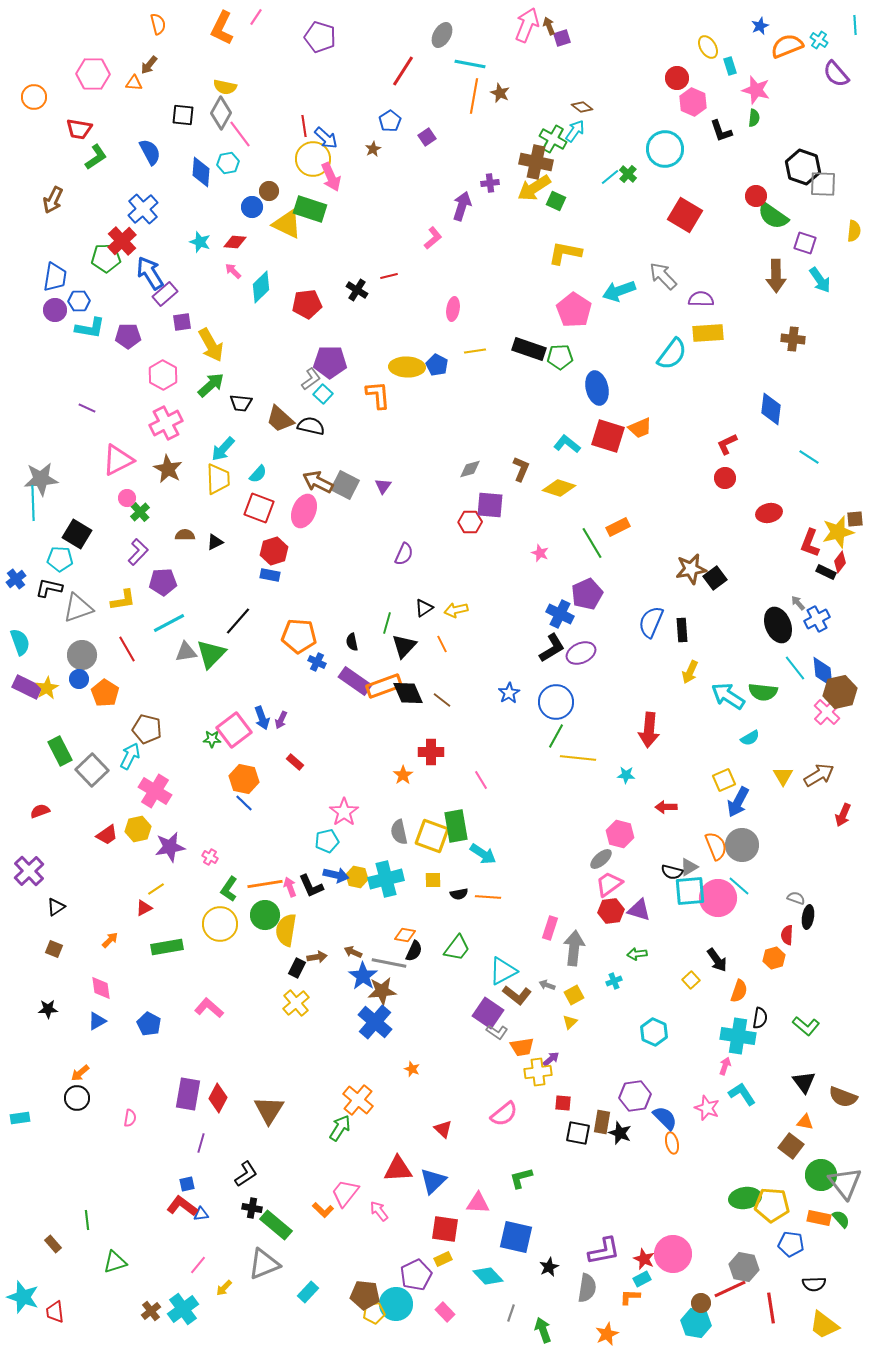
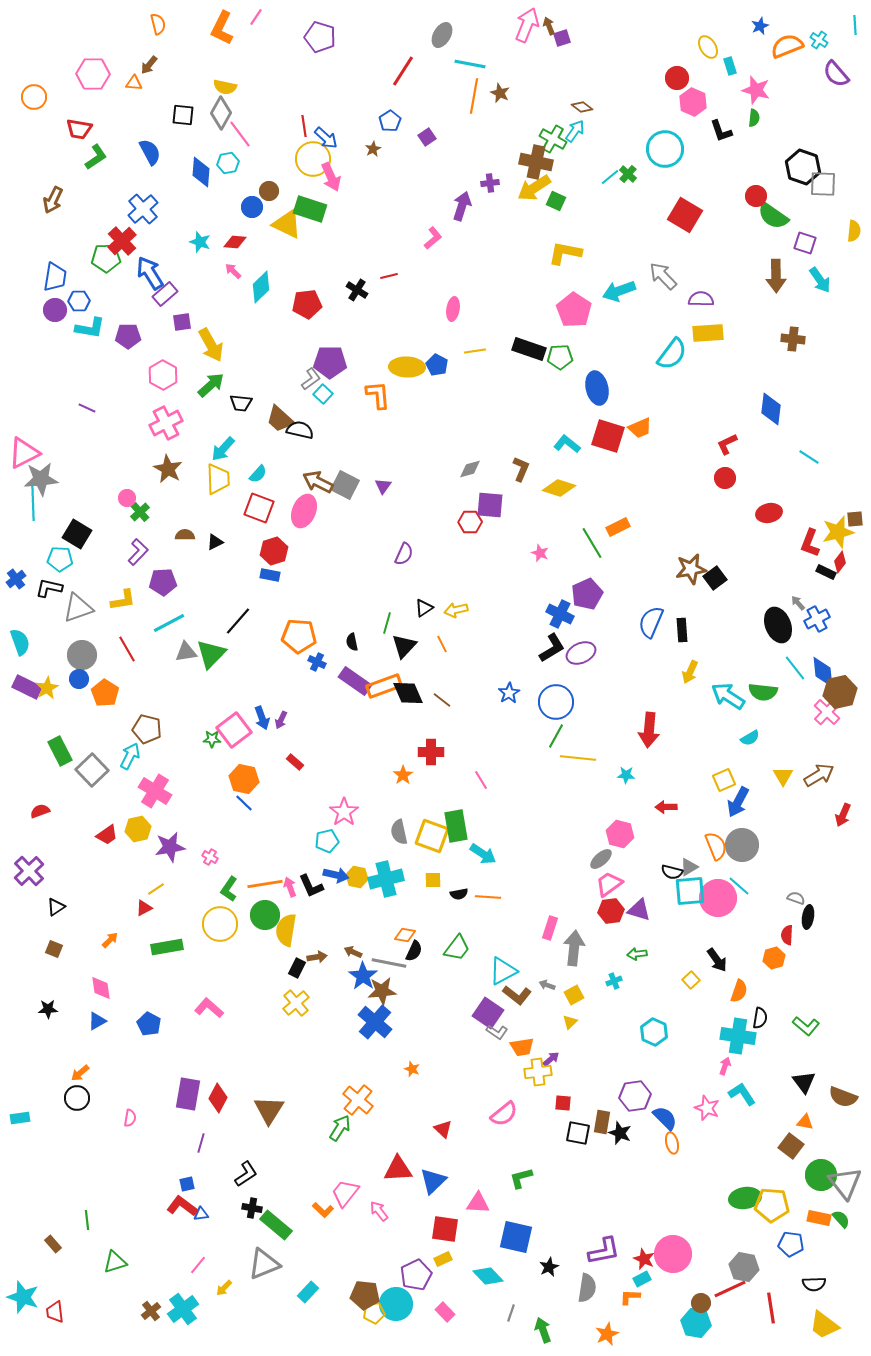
black semicircle at (311, 426): moved 11 px left, 4 px down
pink triangle at (118, 460): moved 94 px left, 7 px up
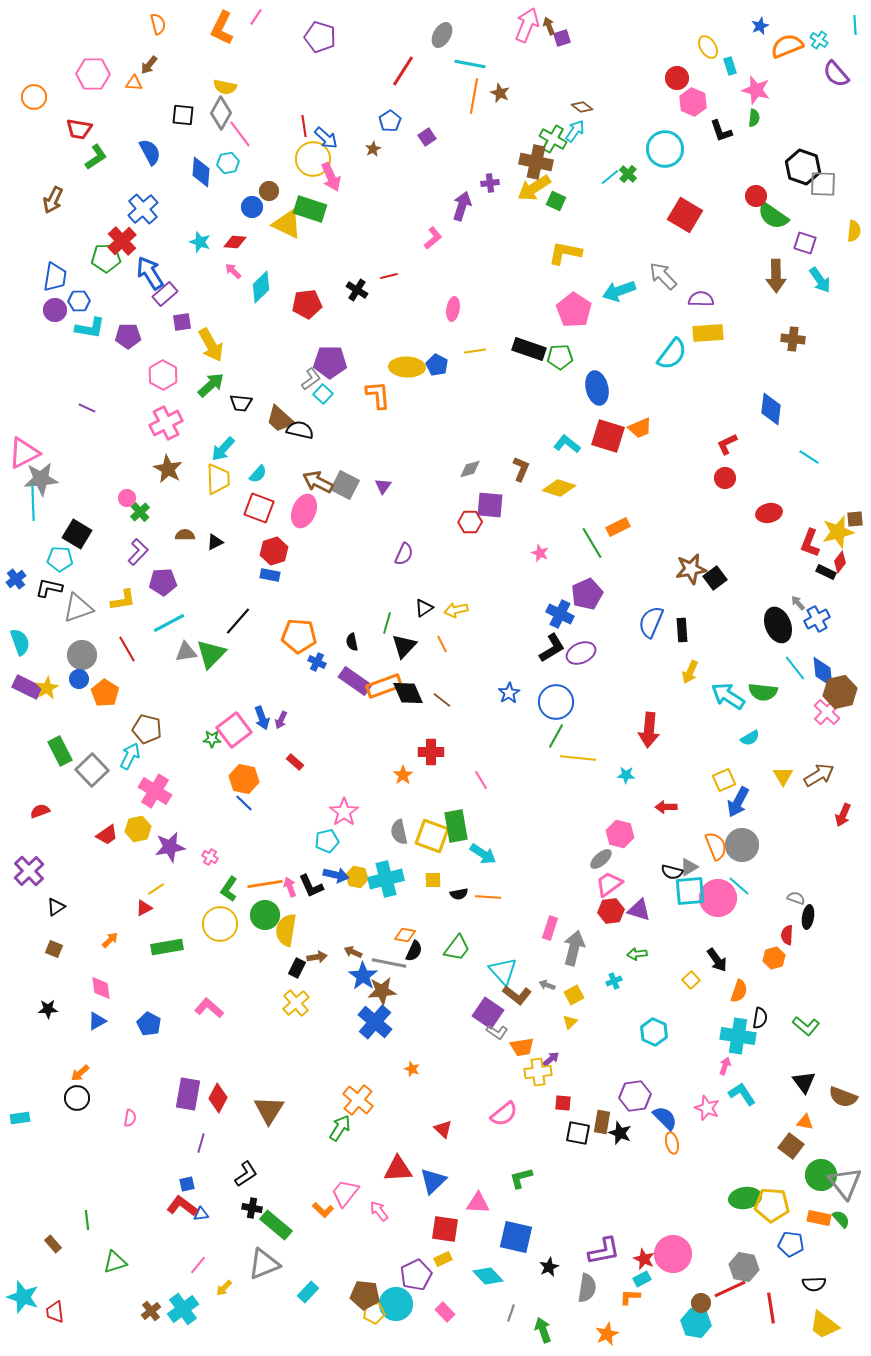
gray arrow at (574, 948): rotated 8 degrees clockwise
cyan triangle at (503, 971): rotated 44 degrees counterclockwise
